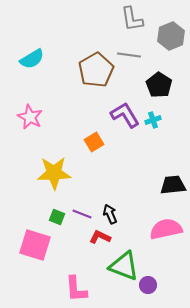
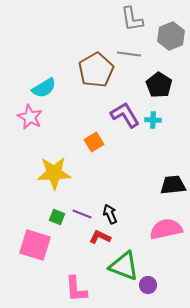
gray line: moved 1 px up
cyan semicircle: moved 12 px right, 29 px down
cyan cross: rotated 21 degrees clockwise
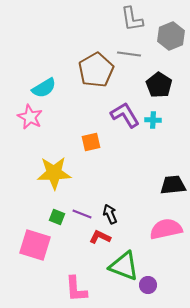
orange square: moved 3 px left; rotated 18 degrees clockwise
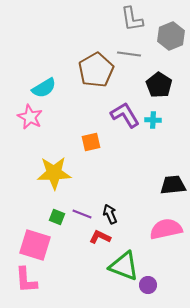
pink L-shape: moved 50 px left, 9 px up
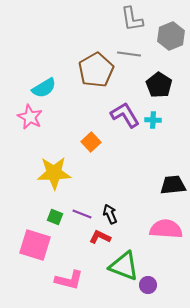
orange square: rotated 30 degrees counterclockwise
green square: moved 2 px left
pink semicircle: rotated 16 degrees clockwise
pink L-shape: moved 43 px right; rotated 72 degrees counterclockwise
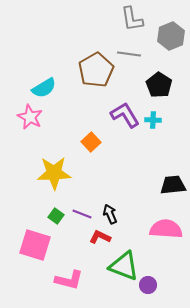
green square: moved 1 px right, 1 px up; rotated 14 degrees clockwise
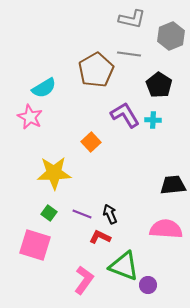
gray L-shape: rotated 68 degrees counterclockwise
green square: moved 7 px left, 3 px up
pink L-shape: moved 15 px right; rotated 68 degrees counterclockwise
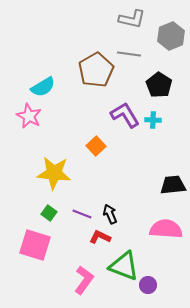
cyan semicircle: moved 1 px left, 1 px up
pink star: moved 1 px left, 1 px up
orange square: moved 5 px right, 4 px down
yellow star: rotated 8 degrees clockwise
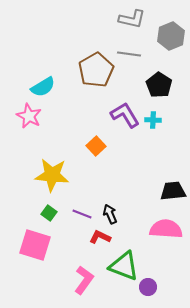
yellow star: moved 2 px left, 2 px down
black trapezoid: moved 6 px down
purple circle: moved 2 px down
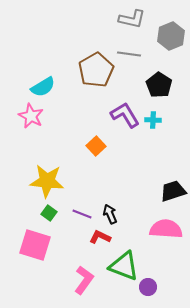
pink star: moved 2 px right
yellow star: moved 5 px left, 6 px down
black trapezoid: rotated 12 degrees counterclockwise
